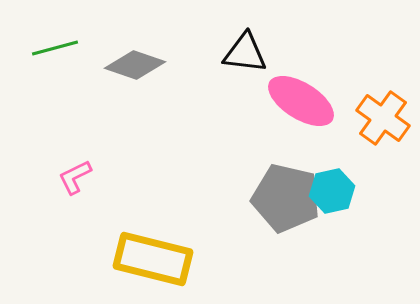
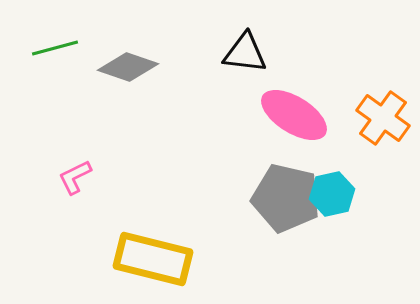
gray diamond: moved 7 px left, 2 px down
pink ellipse: moved 7 px left, 14 px down
cyan hexagon: moved 3 px down
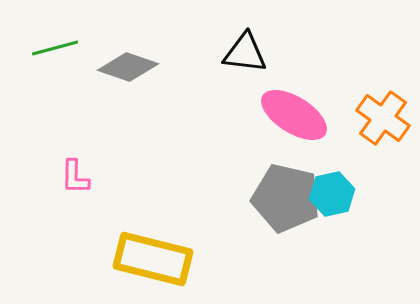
pink L-shape: rotated 63 degrees counterclockwise
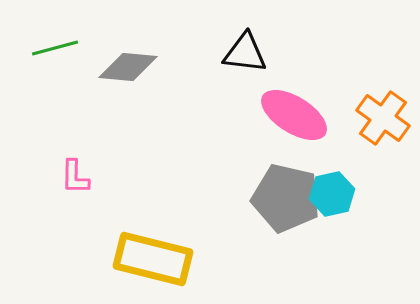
gray diamond: rotated 14 degrees counterclockwise
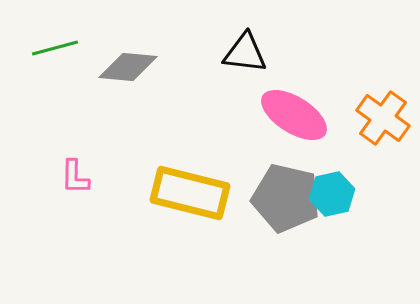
yellow rectangle: moved 37 px right, 66 px up
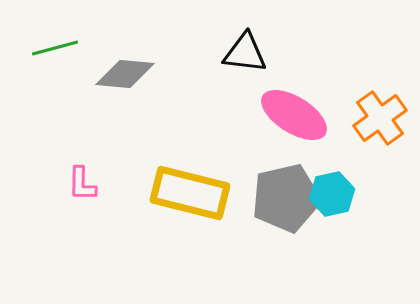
gray diamond: moved 3 px left, 7 px down
orange cross: moved 3 px left; rotated 18 degrees clockwise
pink L-shape: moved 7 px right, 7 px down
gray pentagon: rotated 26 degrees counterclockwise
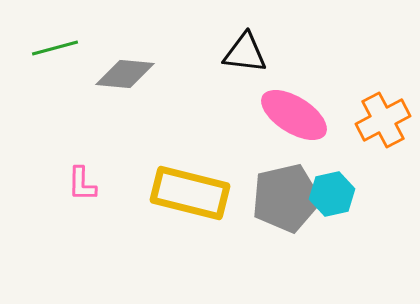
orange cross: moved 3 px right, 2 px down; rotated 8 degrees clockwise
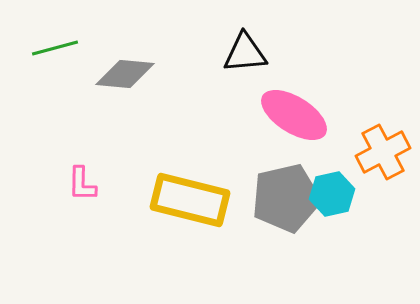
black triangle: rotated 12 degrees counterclockwise
orange cross: moved 32 px down
yellow rectangle: moved 7 px down
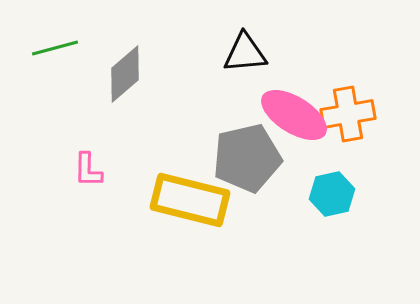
gray diamond: rotated 46 degrees counterclockwise
orange cross: moved 35 px left, 38 px up; rotated 18 degrees clockwise
pink L-shape: moved 6 px right, 14 px up
gray pentagon: moved 39 px left, 40 px up
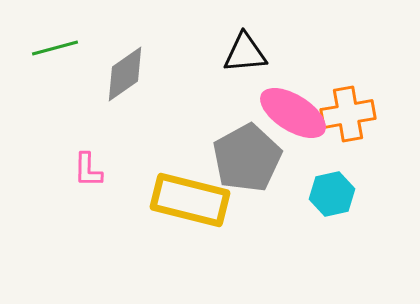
gray diamond: rotated 6 degrees clockwise
pink ellipse: moved 1 px left, 2 px up
gray pentagon: rotated 16 degrees counterclockwise
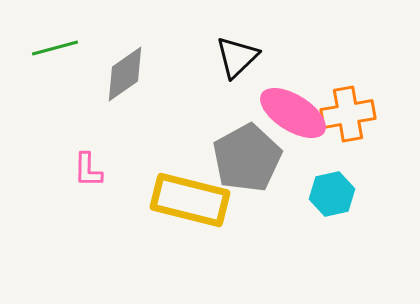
black triangle: moved 8 px left, 4 px down; rotated 39 degrees counterclockwise
